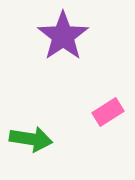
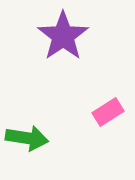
green arrow: moved 4 px left, 1 px up
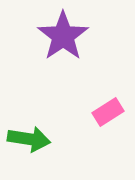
green arrow: moved 2 px right, 1 px down
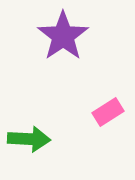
green arrow: rotated 6 degrees counterclockwise
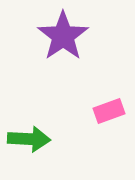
pink rectangle: moved 1 px right, 1 px up; rotated 12 degrees clockwise
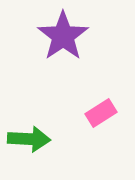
pink rectangle: moved 8 px left, 2 px down; rotated 12 degrees counterclockwise
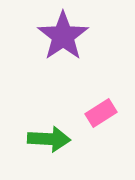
green arrow: moved 20 px right
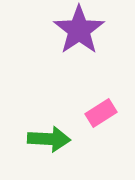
purple star: moved 16 px right, 6 px up
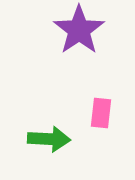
pink rectangle: rotated 52 degrees counterclockwise
